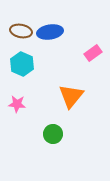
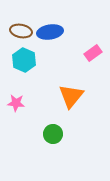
cyan hexagon: moved 2 px right, 4 px up
pink star: moved 1 px left, 1 px up
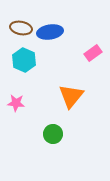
brown ellipse: moved 3 px up
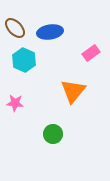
brown ellipse: moved 6 px left; rotated 35 degrees clockwise
pink rectangle: moved 2 px left
orange triangle: moved 2 px right, 5 px up
pink star: moved 1 px left
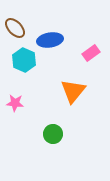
blue ellipse: moved 8 px down
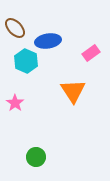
blue ellipse: moved 2 px left, 1 px down
cyan hexagon: moved 2 px right, 1 px down
orange triangle: rotated 12 degrees counterclockwise
pink star: rotated 30 degrees clockwise
green circle: moved 17 px left, 23 px down
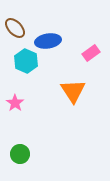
green circle: moved 16 px left, 3 px up
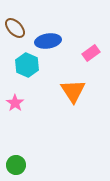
cyan hexagon: moved 1 px right, 4 px down
green circle: moved 4 px left, 11 px down
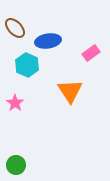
orange triangle: moved 3 px left
